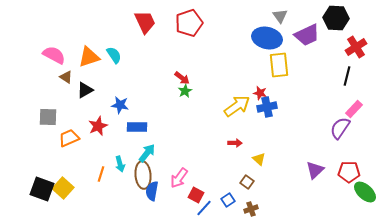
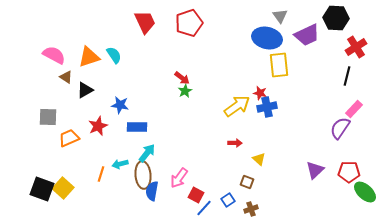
cyan arrow at (120, 164): rotated 91 degrees clockwise
brown square at (247, 182): rotated 16 degrees counterclockwise
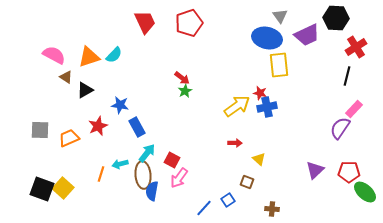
cyan semicircle at (114, 55): rotated 78 degrees clockwise
gray square at (48, 117): moved 8 px left, 13 px down
blue rectangle at (137, 127): rotated 60 degrees clockwise
red square at (196, 195): moved 24 px left, 35 px up
brown cross at (251, 209): moved 21 px right; rotated 24 degrees clockwise
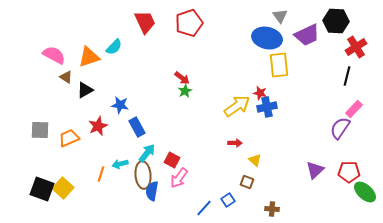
black hexagon at (336, 18): moved 3 px down
cyan semicircle at (114, 55): moved 8 px up
yellow triangle at (259, 159): moved 4 px left, 1 px down
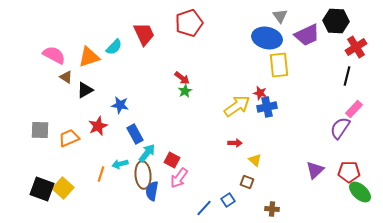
red trapezoid at (145, 22): moved 1 px left, 12 px down
blue rectangle at (137, 127): moved 2 px left, 7 px down
green ellipse at (365, 192): moved 5 px left
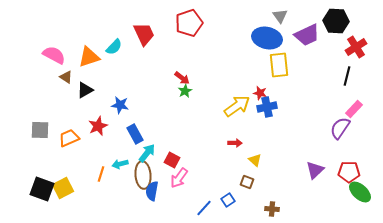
yellow square at (63, 188): rotated 20 degrees clockwise
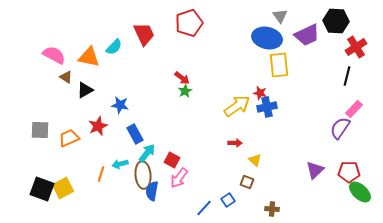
orange triangle at (89, 57): rotated 30 degrees clockwise
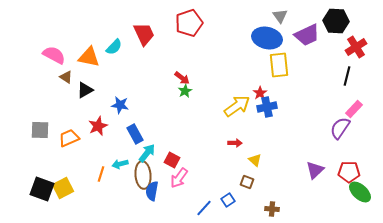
red star at (260, 93): rotated 24 degrees clockwise
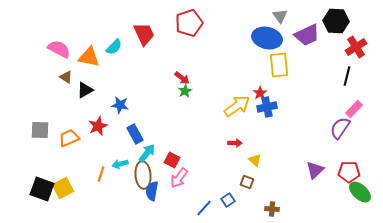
pink semicircle at (54, 55): moved 5 px right, 6 px up
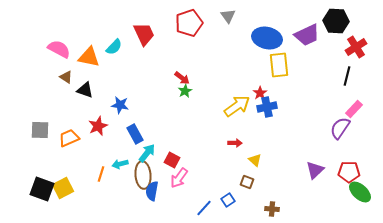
gray triangle at (280, 16): moved 52 px left
black triangle at (85, 90): rotated 48 degrees clockwise
